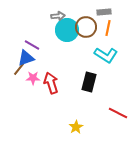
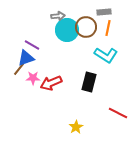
red arrow: rotated 95 degrees counterclockwise
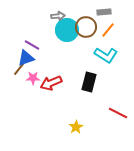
orange line: moved 2 px down; rotated 28 degrees clockwise
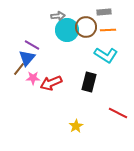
orange line: rotated 49 degrees clockwise
blue triangle: moved 1 px right; rotated 30 degrees counterclockwise
yellow star: moved 1 px up
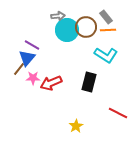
gray rectangle: moved 2 px right, 5 px down; rotated 56 degrees clockwise
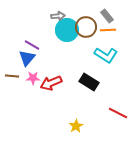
gray rectangle: moved 1 px right, 1 px up
brown line: moved 7 px left, 7 px down; rotated 56 degrees clockwise
black rectangle: rotated 72 degrees counterclockwise
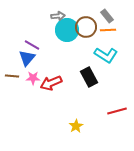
black rectangle: moved 5 px up; rotated 30 degrees clockwise
red line: moved 1 px left, 2 px up; rotated 42 degrees counterclockwise
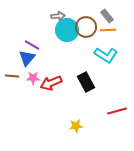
black rectangle: moved 3 px left, 5 px down
yellow star: rotated 24 degrees clockwise
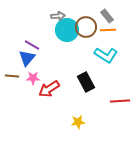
red arrow: moved 2 px left, 6 px down; rotated 10 degrees counterclockwise
red line: moved 3 px right, 10 px up; rotated 12 degrees clockwise
yellow star: moved 2 px right, 4 px up
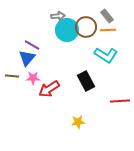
black rectangle: moved 1 px up
